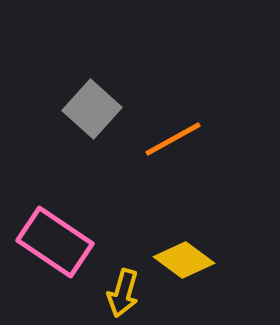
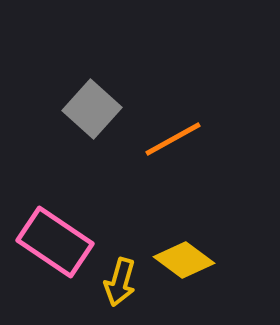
yellow arrow: moved 3 px left, 11 px up
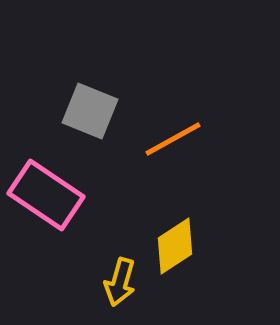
gray square: moved 2 px left, 2 px down; rotated 20 degrees counterclockwise
pink rectangle: moved 9 px left, 47 px up
yellow diamond: moved 9 px left, 14 px up; rotated 70 degrees counterclockwise
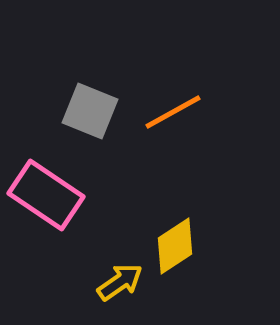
orange line: moved 27 px up
yellow arrow: rotated 141 degrees counterclockwise
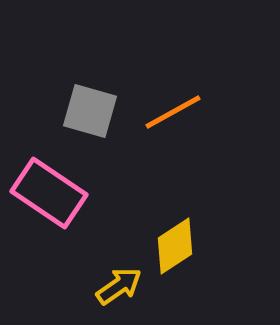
gray square: rotated 6 degrees counterclockwise
pink rectangle: moved 3 px right, 2 px up
yellow arrow: moved 1 px left, 4 px down
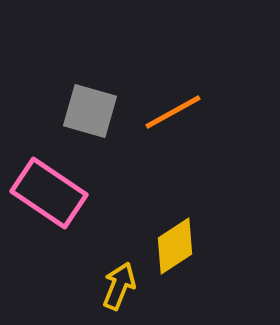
yellow arrow: rotated 33 degrees counterclockwise
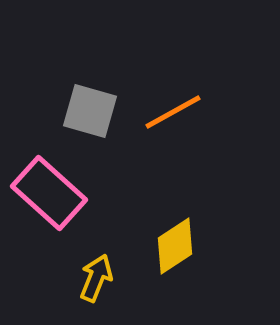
pink rectangle: rotated 8 degrees clockwise
yellow arrow: moved 23 px left, 8 px up
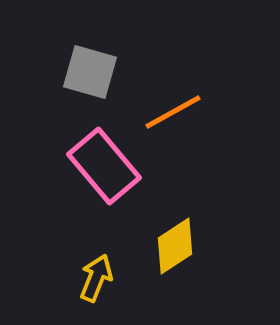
gray square: moved 39 px up
pink rectangle: moved 55 px right, 27 px up; rotated 8 degrees clockwise
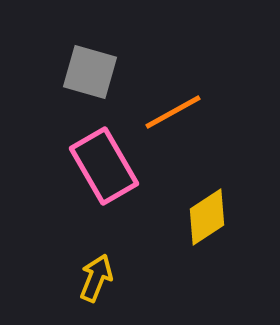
pink rectangle: rotated 10 degrees clockwise
yellow diamond: moved 32 px right, 29 px up
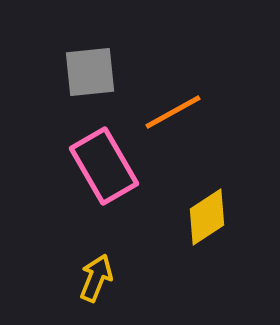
gray square: rotated 22 degrees counterclockwise
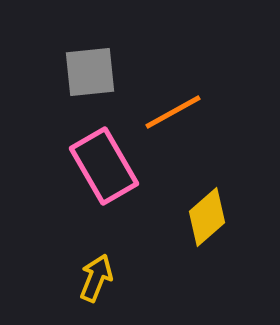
yellow diamond: rotated 8 degrees counterclockwise
